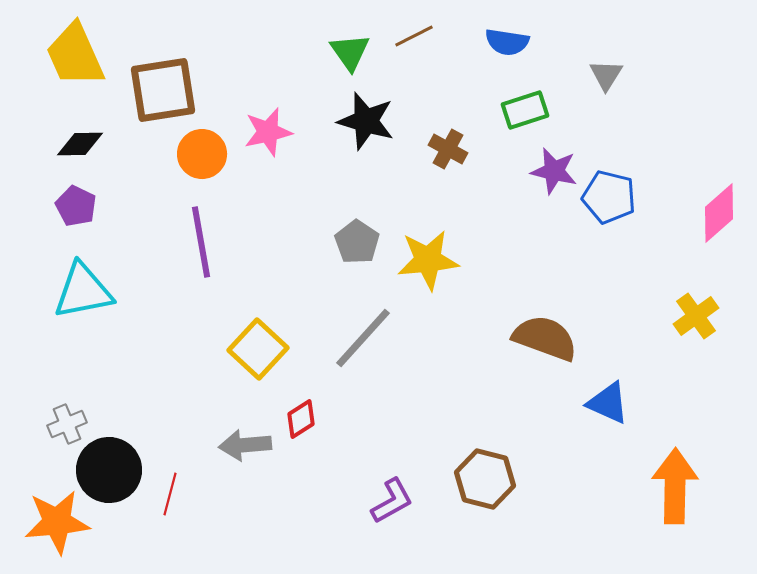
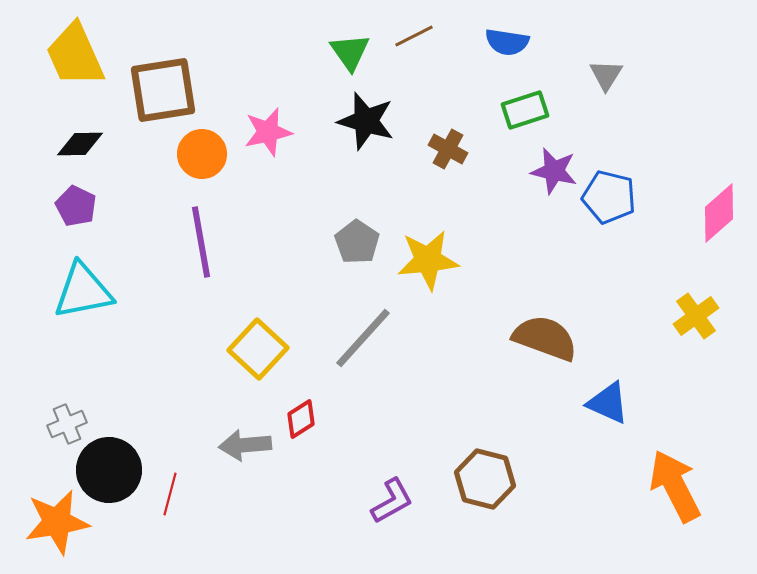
orange arrow: rotated 28 degrees counterclockwise
orange star: rotated 4 degrees counterclockwise
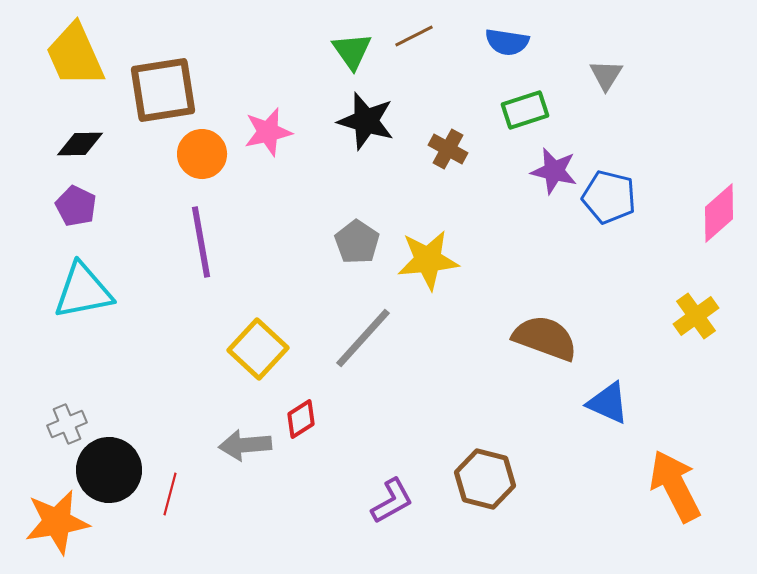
green triangle: moved 2 px right, 1 px up
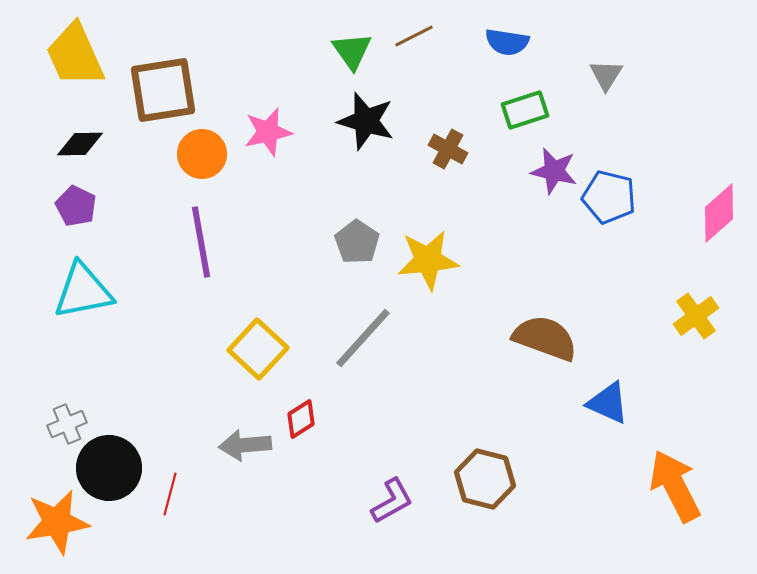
black circle: moved 2 px up
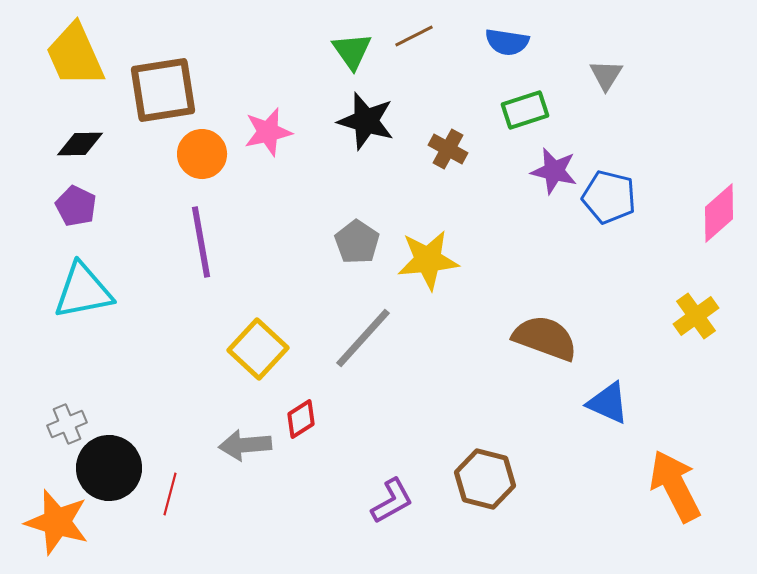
orange star: rotated 26 degrees clockwise
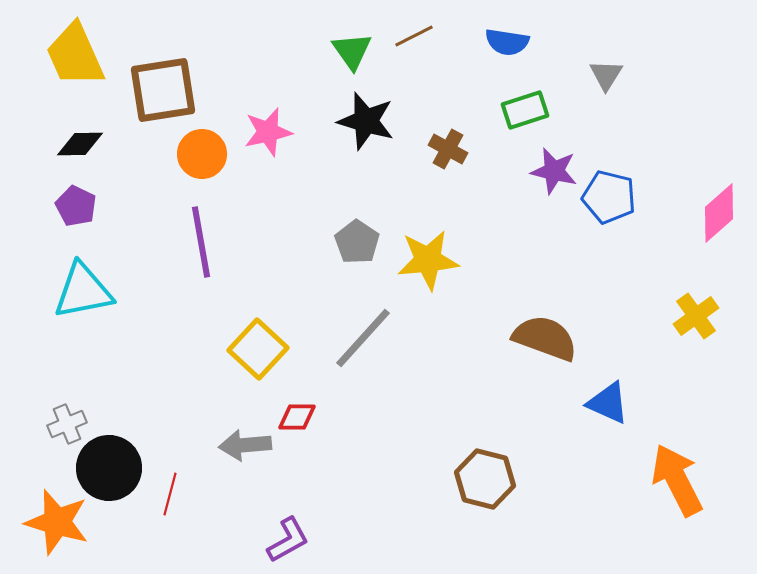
red diamond: moved 4 px left, 2 px up; rotated 33 degrees clockwise
orange arrow: moved 2 px right, 6 px up
purple L-shape: moved 104 px left, 39 px down
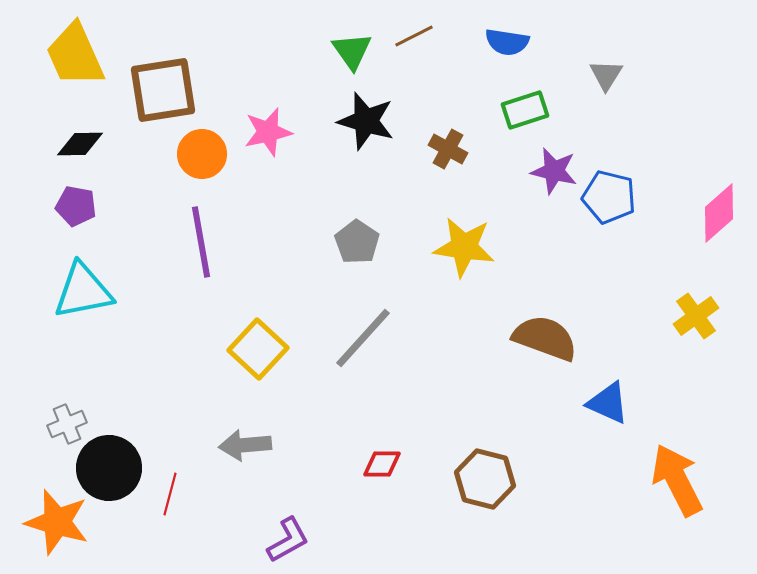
purple pentagon: rotated 15 degrees counterclockwise
yellow star: moved 36 px right, 13 px up; rotated 14 degrees clockwise
red diamond: moved 85 px right, 47 px down
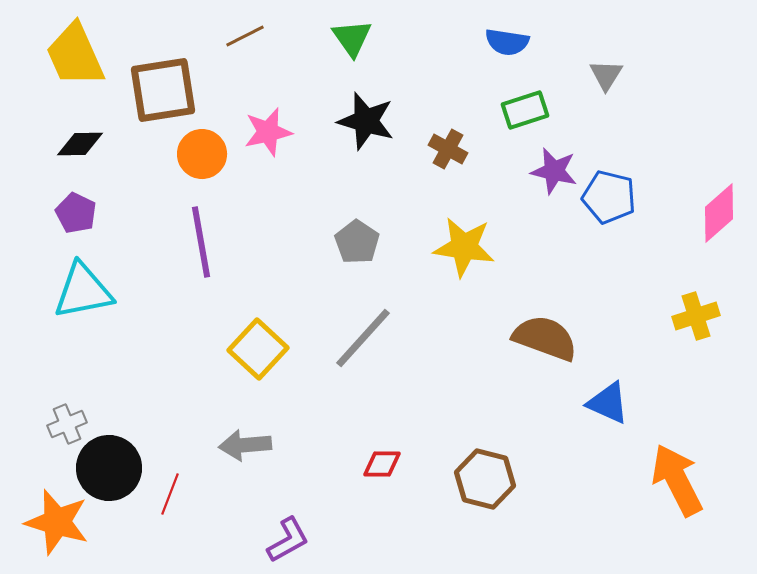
brown line: moved 169 px left
green triangle: moved 13 px up
purple pentagon: moved 7 px down; rotated 15 degrees clockwise
yellow cross: rotated 18 degrees clockwise
red line: rotated 6 degrees clockwise
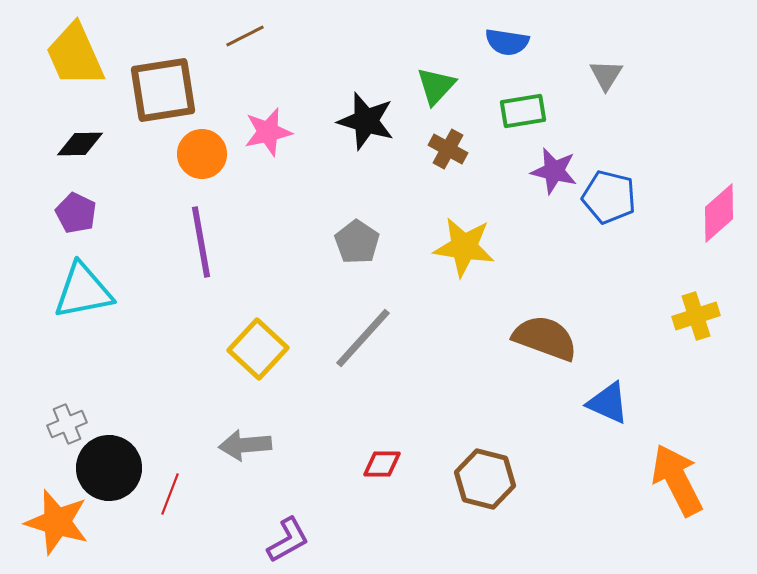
green triangle: moved 84 px right, 48 px down; rotated 18 degrees clockwise
green rectangle: moved 2 px left, 1 px down; rotated 9 degrees clockwise
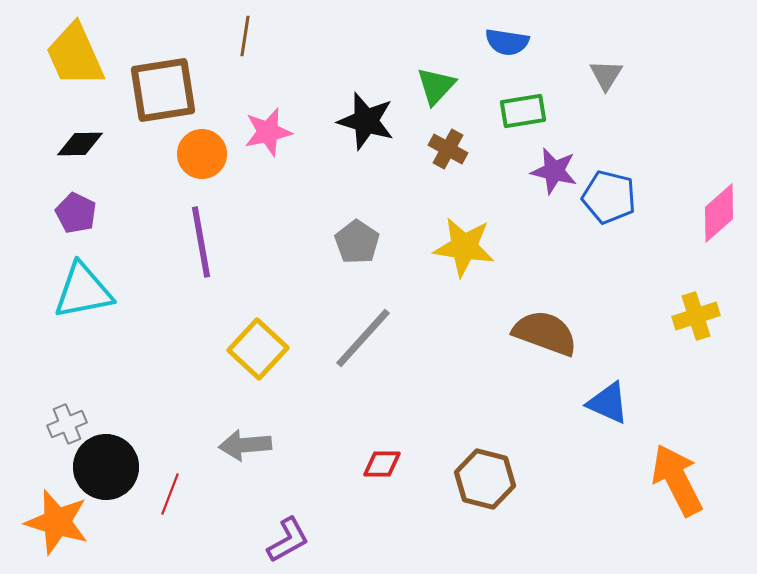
brown line: rotated 54 degrees counterclockwise
brown semicircle: moved 5 px up
black circle: moved 3 px left, 1 px up
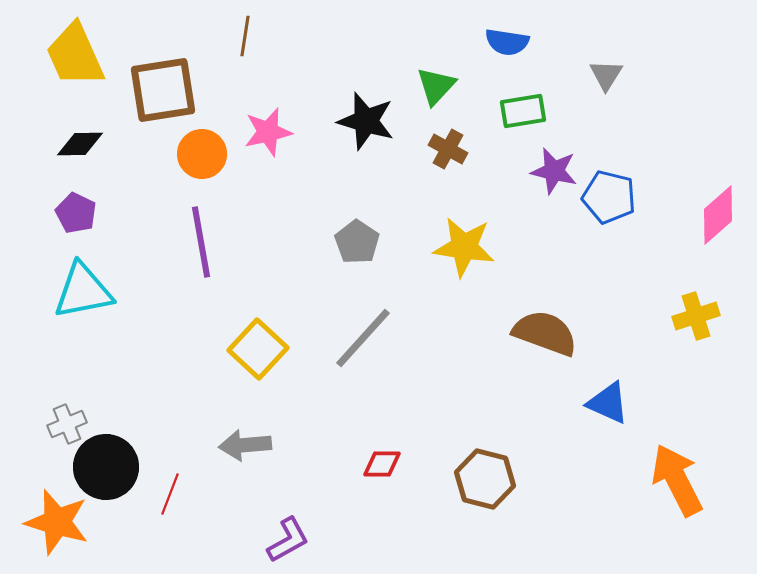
pink diamond: moved 1 px left, 2 px down
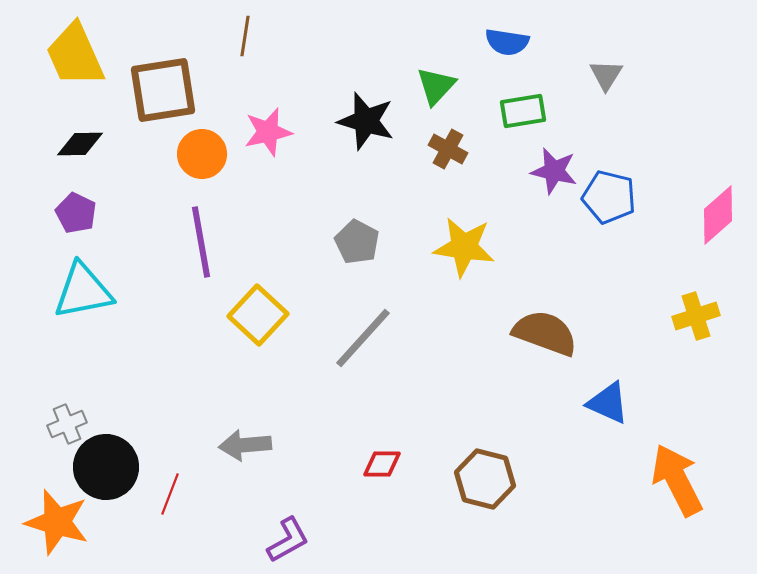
gray pentagon: rotated 6 degrees counterclockwise
yellow square: moved 34 px up
